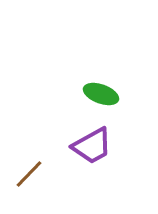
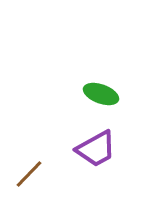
purple trapezoid: moved 4 px right, 3 px down
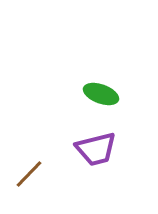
purple trapezoid: rotated 15 degrees clockwise
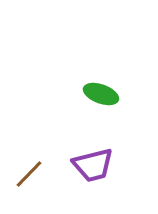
purple trapezoid: moved 3 px left, 16 px down
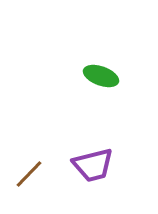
green ellipse: moved 18 px up
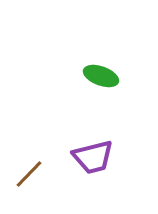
purple trapezoid: moved 8 px up
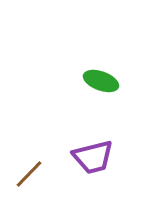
green ellipse: moved 5 px down
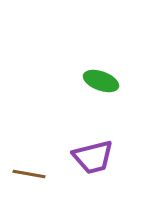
brown line: rotated 56 degrees clockwise
